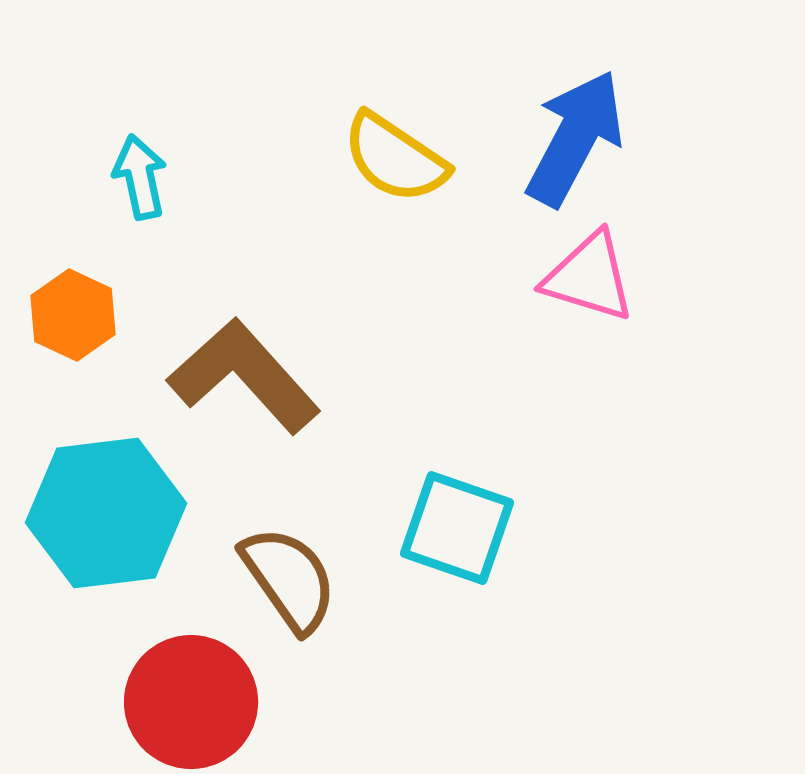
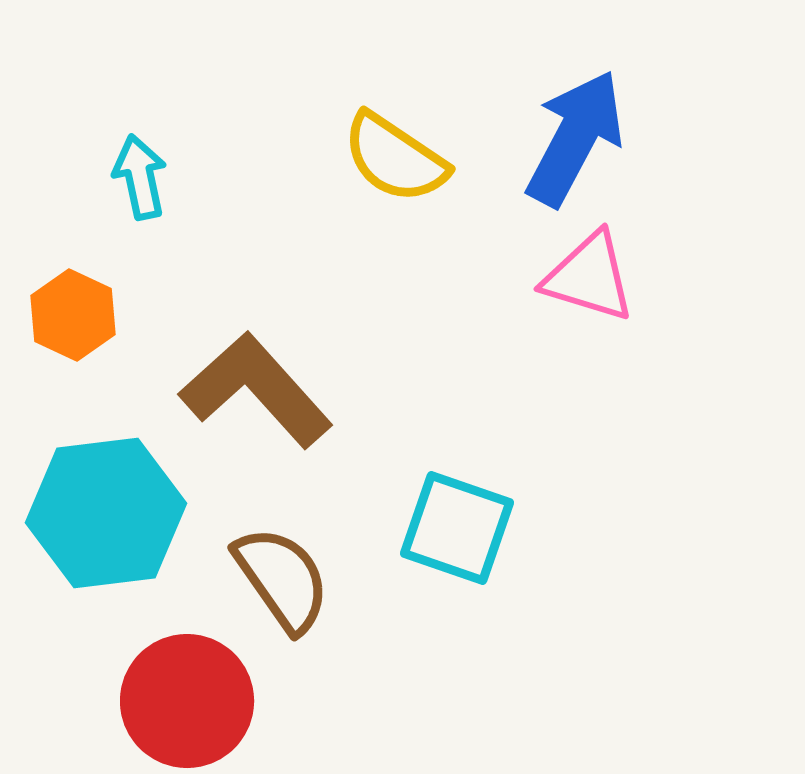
brown L-shape: moved 12 px right, 14 px down
brown semicircle: moved 7 px left
red circle: moved 4 px left, 1 px up
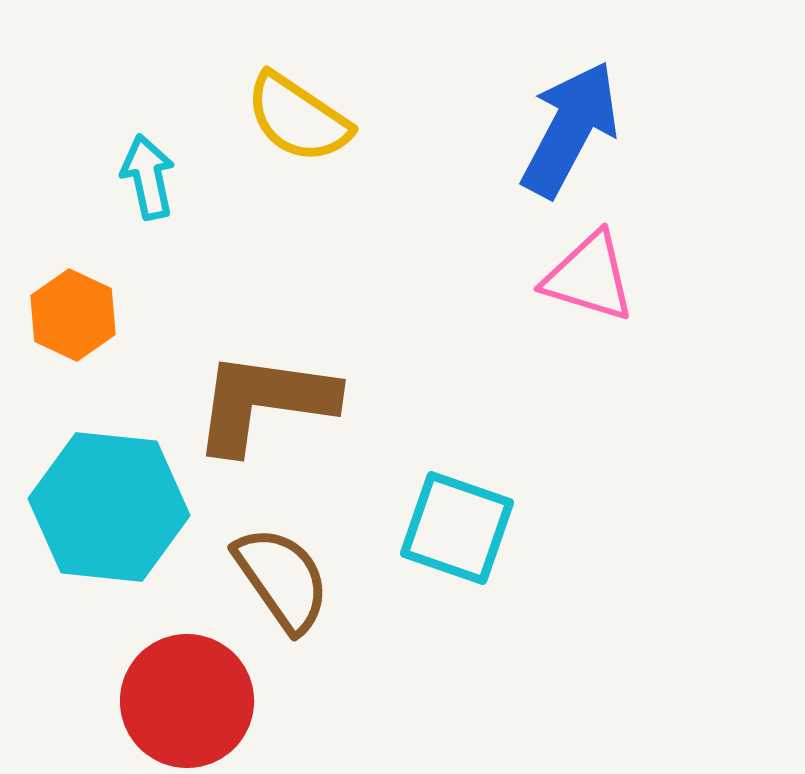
blue arrow: moved 5 px left, 9 px up
yellow semicircle: moved 97 px left, 40 px up
cyan arrow: moved 8 px right
brown L-shape: moved 8 px right, 12 px down; rotated 40 degrees counterclockwise
cyan hexagon: moved 3 px right, 6 px up; rotated 13 degrees clockwise
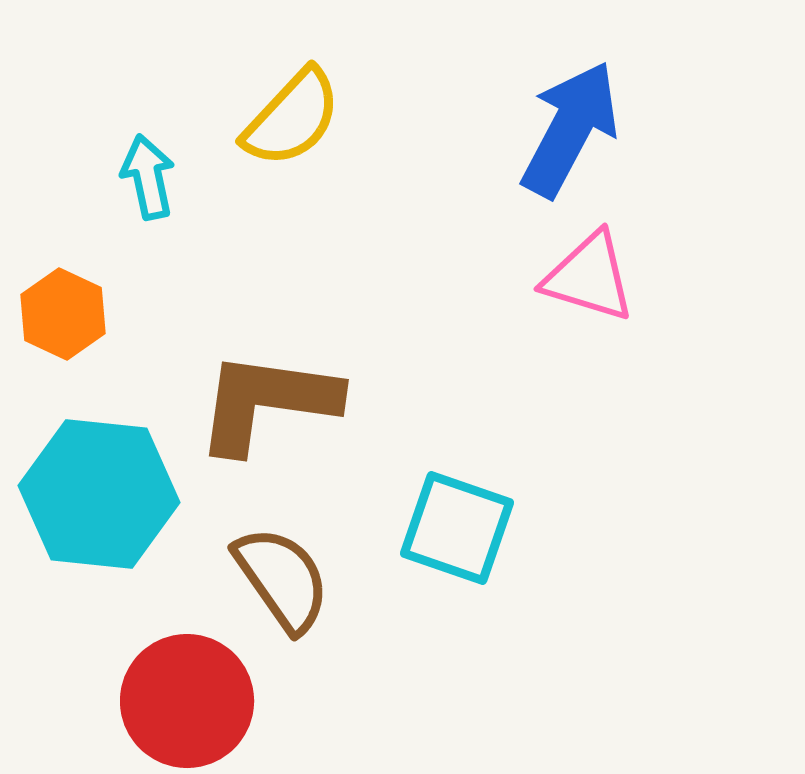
yellow semicircle: moved 6 px left; rotated 81 degrees counterclockwise
orange hexagon: moved 10 px left, 1 px up
brown L-shape: moved 3 px right
cyan hexagon: moved 10 px left, 13 px up
